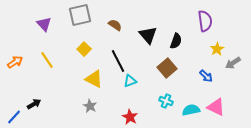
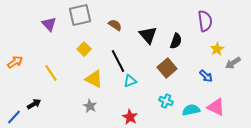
purple triangle: moved 5 px right
yellow line: moved 4 px right, 13 px down
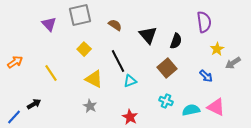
purple semicircle: moved 1 px left, 1 px down
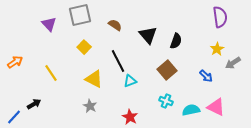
purple semicircle: moved 16 px right, 5 px up
yellow square: moved 2 px up
brown square: moved 2 px down
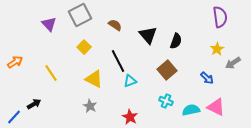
gray square: rotated 15 degrees counterclockwise
blue arrow: moved 1 px right, 2 px down
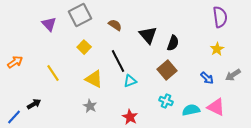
black semicircle: moved 3 px left, 2 px down
gray arrow: moved 12 px down
yellow line: moved 2 px right
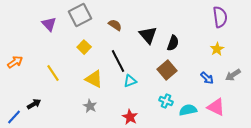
cyan semicircle: moved 3 px left
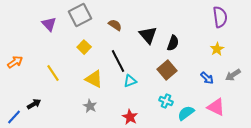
cyan semicircle: moved 2 px left, 3 px down; rotated 24 degrees counterclockwise
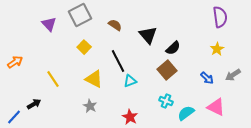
black semicircle: moved 5 px down; rotated 28 degrees clockwise
yellow line: moved 6 px down
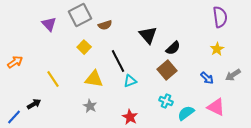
brown semicircle: moved 10 px left; rotated 128 degrees clockwise
yellow triangle: rotated 18 degrees counterclockwise
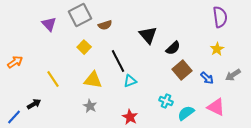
brown square: moved 15 px right
yellow triangle: moved 1 px left, 1 px down
